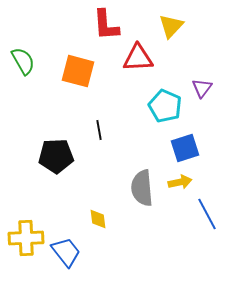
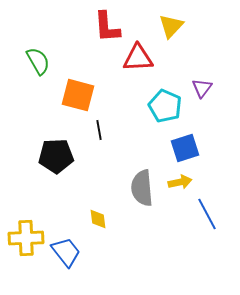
red L-shape: moved 1 px right, 2 px down
green semicircle: moved 15 px right
orange square: moved 24 px down
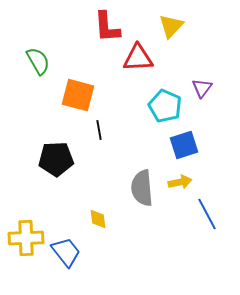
blue square: moved 1 px left, 3 px up
black pentagon: moved 3 px down
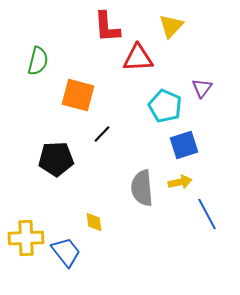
green semicircle: rotated 44 degrees clockwise
black line: moved 3 px right, 4 px down; rotated 54 degrees clockwise
yellow diamond: moved 4 px left, 3 px down
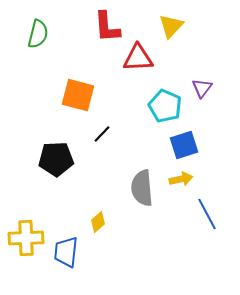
green semicircle: moved 27 px up
yellow arrow: moved 1 px right, 3 px up
yellow diamond: moved 4 px right; rotated 55 degrees clockwise
blue trapezoid: rotated 136 degrees counterclockwise
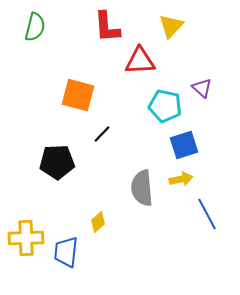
green semicircle: moved 3 px left, 7 px up
red triangle: moved 2 px right, 3 px down
purple triangle: rotated 25 degrees counterclockwise
cyan pentagon: rotated 12 degrees counterclockwise
black pentagon: moved 1 px right, 3 px down
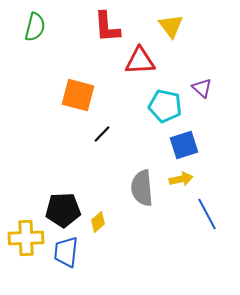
yellow triangle: rotated 20 degrees counterclockwise
black pentagon: moved 6 px right, 48 px down
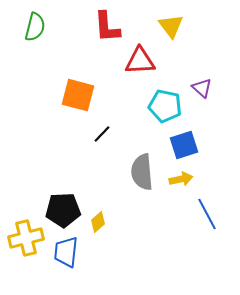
gray semicircle: moved 16 px up
yellow cross: rotated 12 degrees counterclockwise
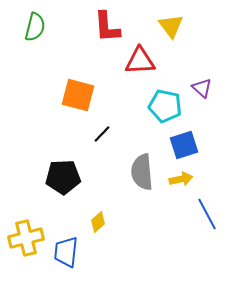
black pentagon: moved 33 px up
